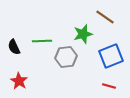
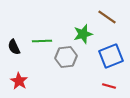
brown line: moved 2 px right
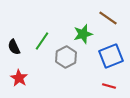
brown line: moved 1 px right, 1 px down
green line: rotated 54 degrees counterclockwise
gray hexagon: rotated 20 degrees counterclockwise
red star: moved 3 px up
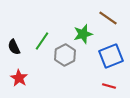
gray hexagon: moved 1 px left, 2 px up
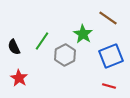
green star: rotated 24 degrees counterclockwise
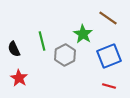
green line: rotated 48 degrees counterclockwise
black semicircle: moved 2 px down
blue square: moved 2 px left
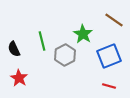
brown line: moved 6 px right, 2 px down
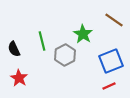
blue square: moved 2 px right, 5 px down
red line: rotated 40 degrees counterclockwise
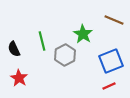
brown line: rotated 12 degrees counterclockwise
